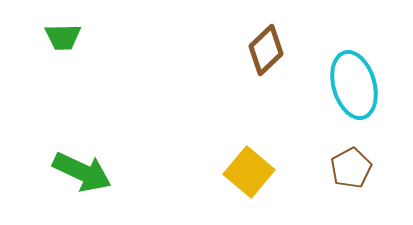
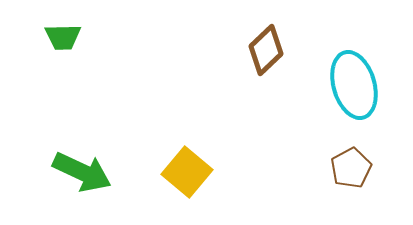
yellow square: moved 62 px left
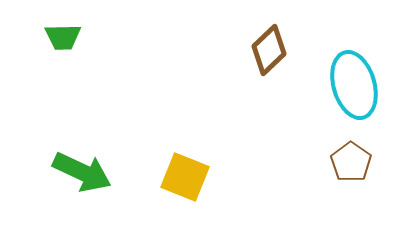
brown diamond: moved 3 px right
brown pentagon: moved 6 px up; rotated 9 degrees counterclockwise
yellow square: moved 2 px left, 5 px down; rotated 18 degrees counterclockwise
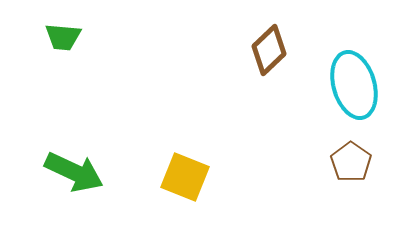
green trapezoid: rotated 6 degrees clockwise
green arrow: moved 8 px left
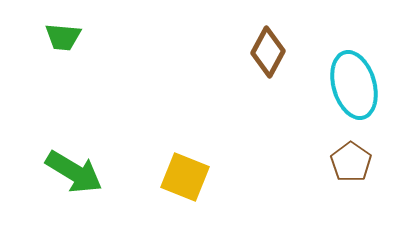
brown diamond: moved 1 px left, 2 px down; rotated 18 degrees counterclockwise
green arrow: rotated 6 degrees clockwise
